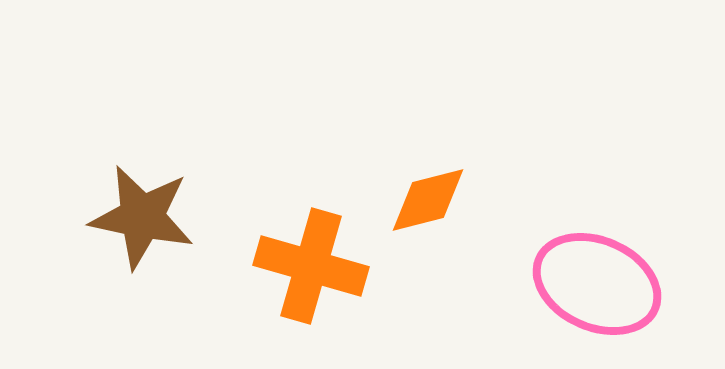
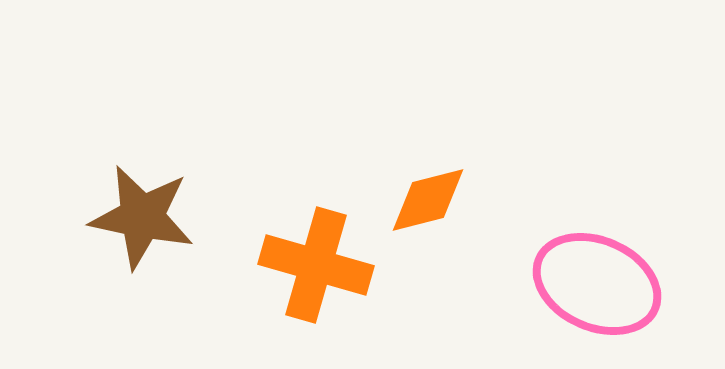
orange cross: moved 5 px right, 1 px up
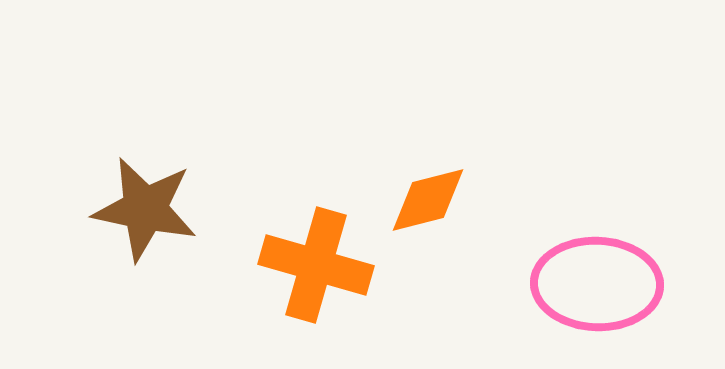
brown star: moved 3 px right, 8 px up
pink ellipse: rotated 22 degrees counterclockwise
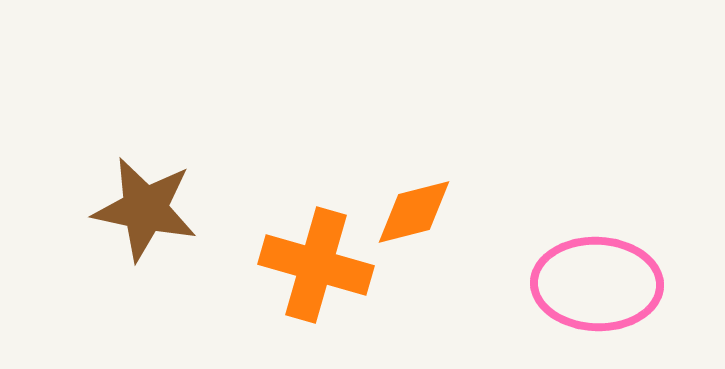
orange diamond: moved 14 px left, 12 px down
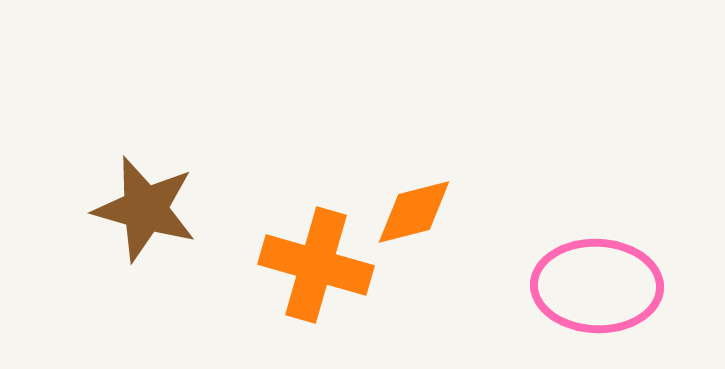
brown star: rotated 4 degrees clockwise
pink ellipse: moved 2 px down
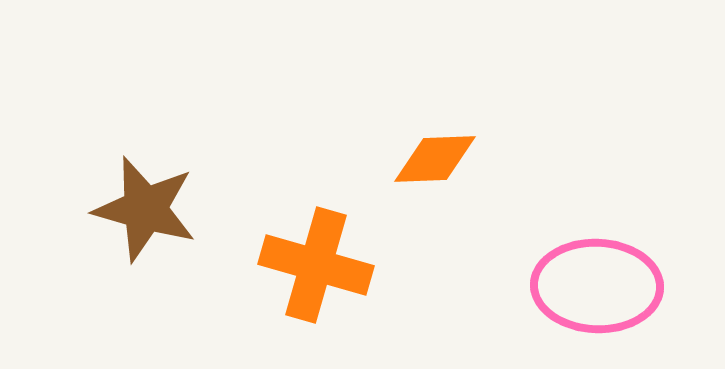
orange diamond: moved 21 px right, 53 px up; rotated 12 degrees clockwise
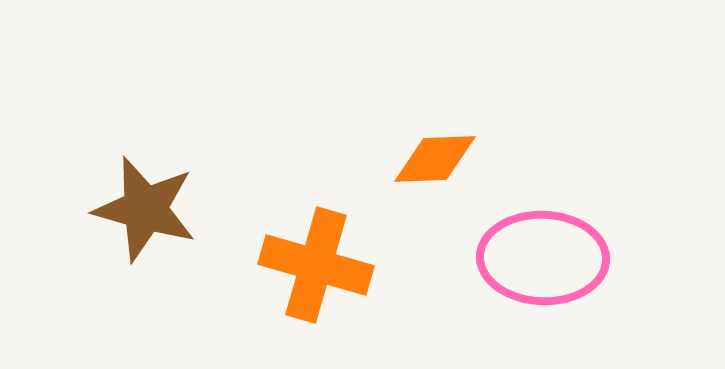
pink ellipse: moved 54 px left, 28 px up
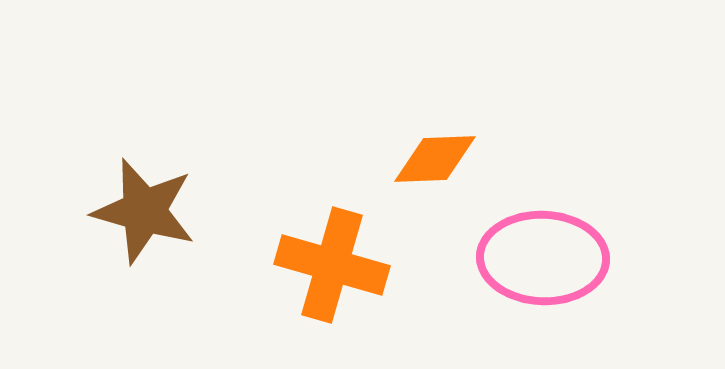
brown star: moved 1 px left, 2 px down
orange cross: moved 16 px right
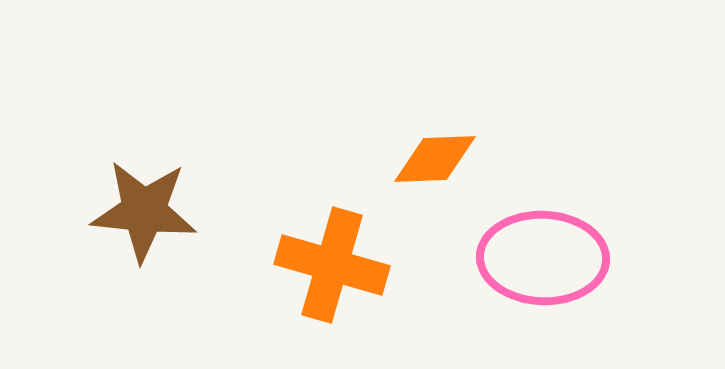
brown star: rotated 10 degrees counterclockwise
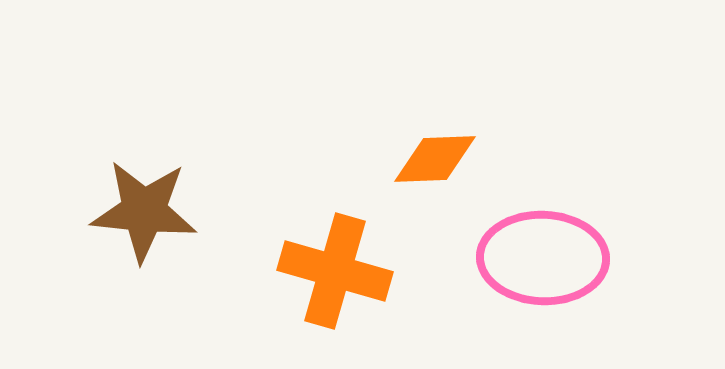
orange cross: moved 3 px right, 6 px down
